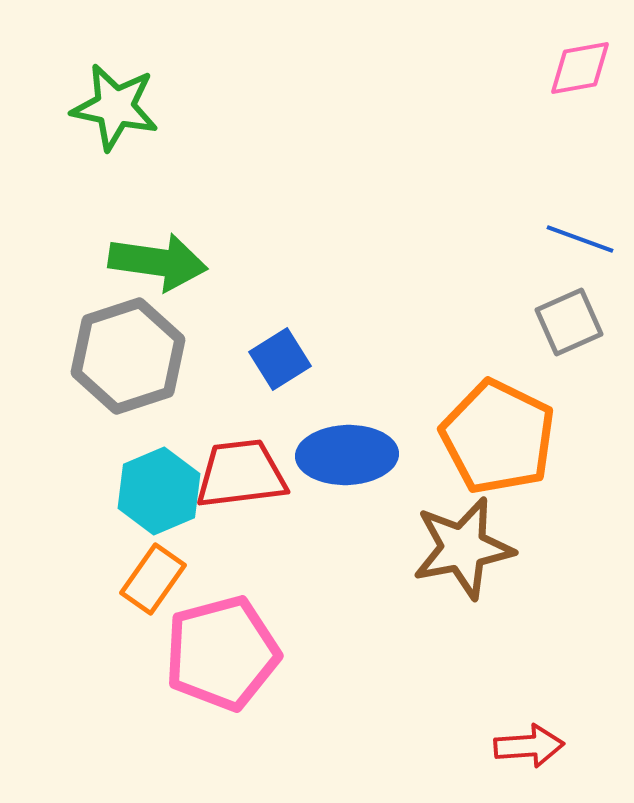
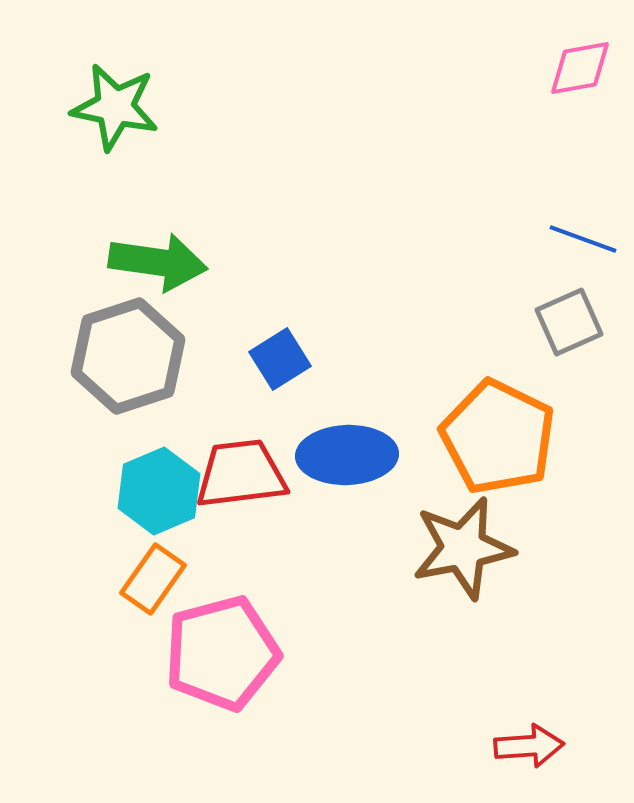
blue line: moved 3 px right
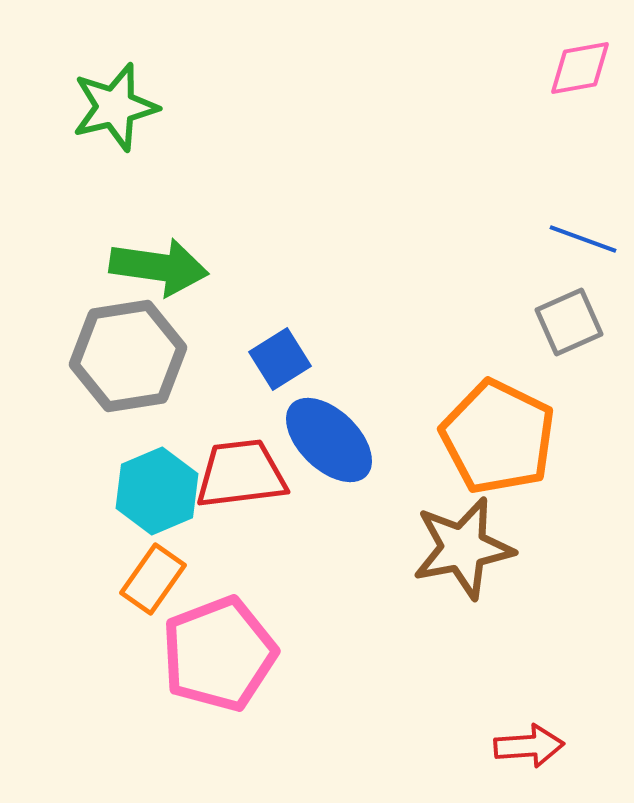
green star: rotated 26 degrees counterclockwise
green arrow: moved 1 px right, 5 px down
gray hexagon: rotated 9 degrees clockwise
blue ellipse: moved 18 px left, 15 px up; rotated 46 degrees clockwise
cyan hexagon: moved 2 px left
pink pentagon: moved 3 px left, 1 px down; rotated 6 degrees counterclockwise
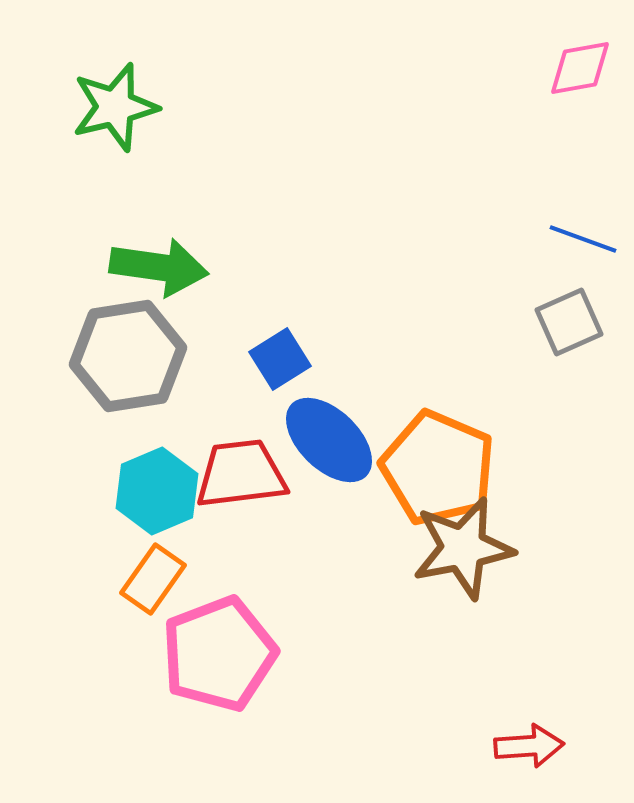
orange pentagon: moved 60 px left, 31 px down; rotated 3 degrees counterclockwise
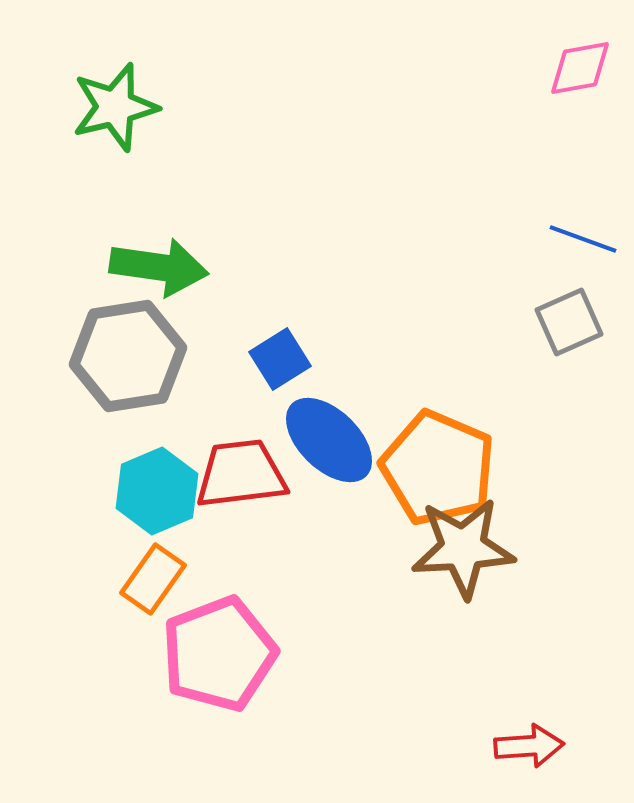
brown star: rotated 8 degrees clockwise
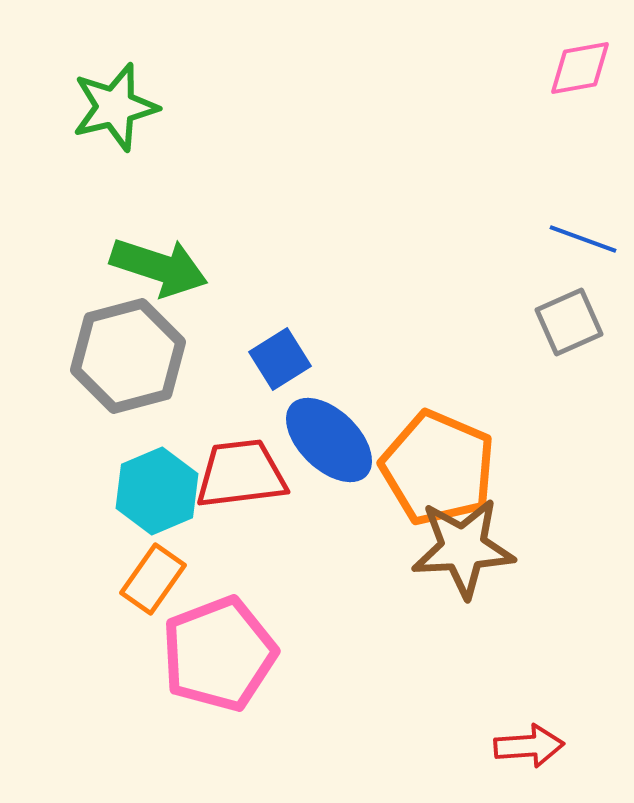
green arrow: rotated 10 degrees clockwise
gray hexagon: rotated 6 degrees counterclockwise
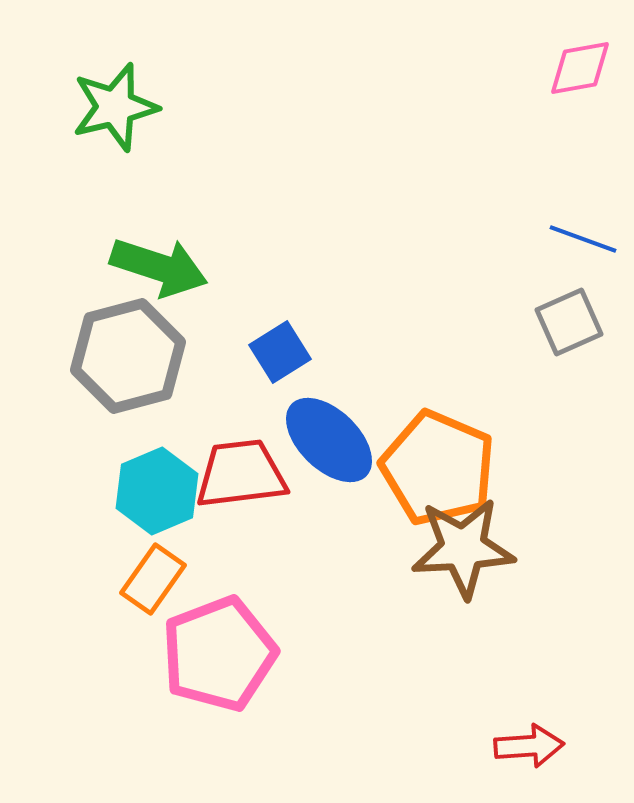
blue square: moved 7 px up
